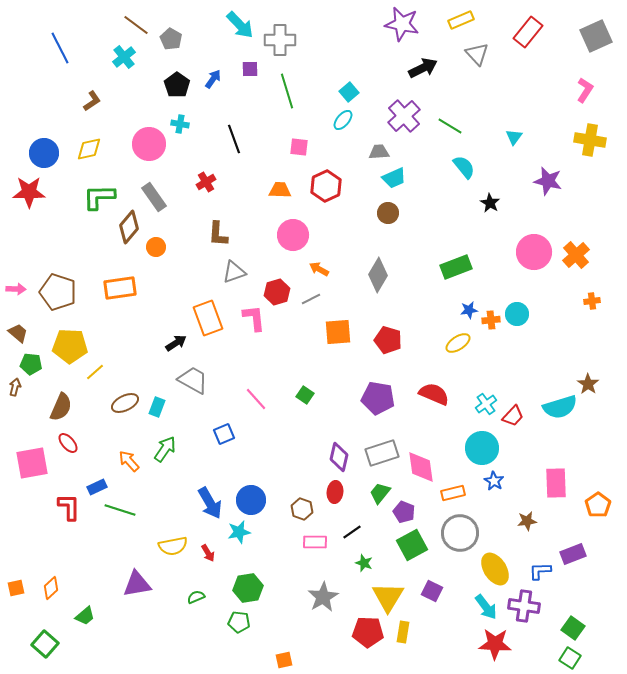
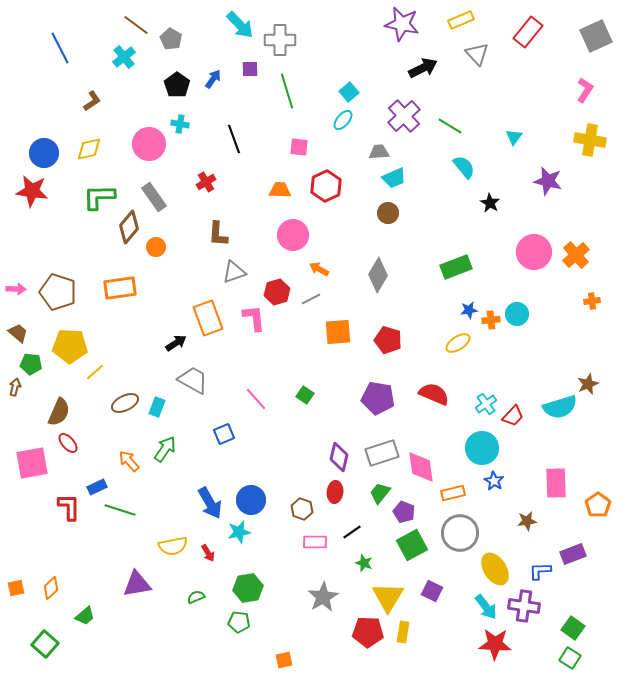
red star at (29, 192): moved 3 px right, 1 px up; rotated 8 degrees clockwise
brown star at (588, 384): rotated 15 degrees clockwise
brown semicircle at (61, 407): moved 2 px left, 5 px down
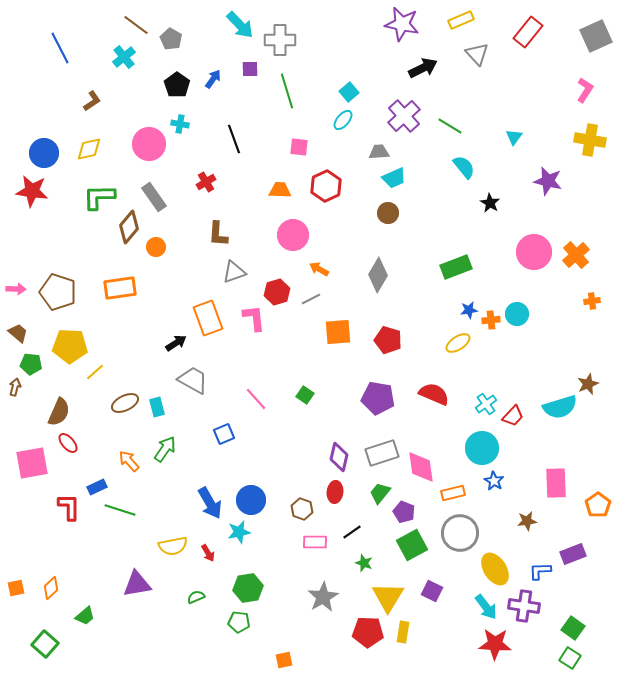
cyan rectangle at (157, 407): rotated 36 degrees counterclockwise
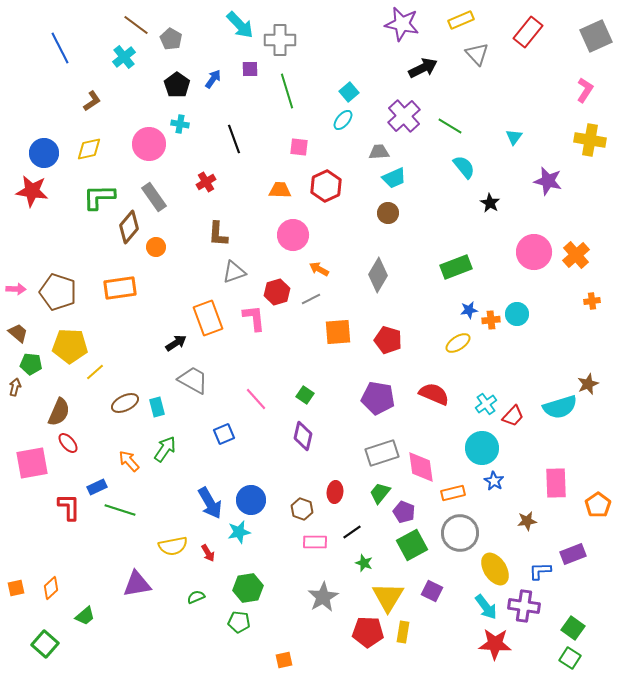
purple diamond at (339, 457): moved 36 px left, 21 px up
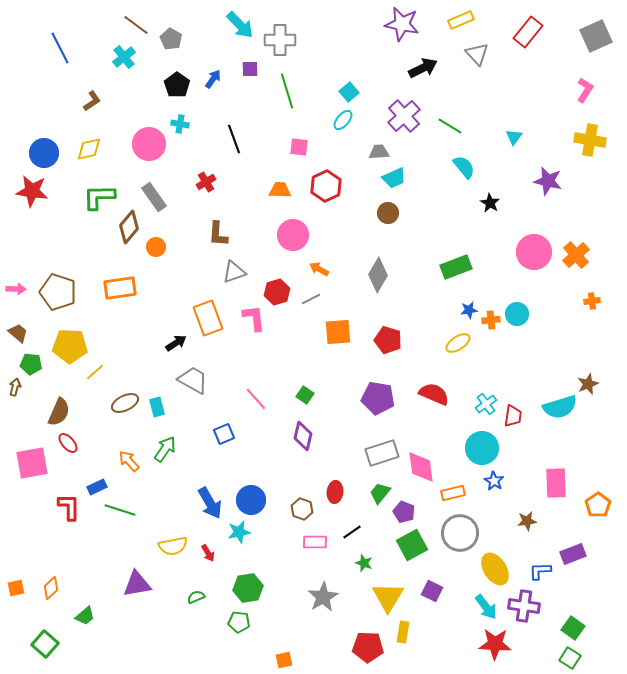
red trapezoid at (513, 416): rotated 35 degrees counterclockwise
red pentagon at (368, 632): moved 15 px down
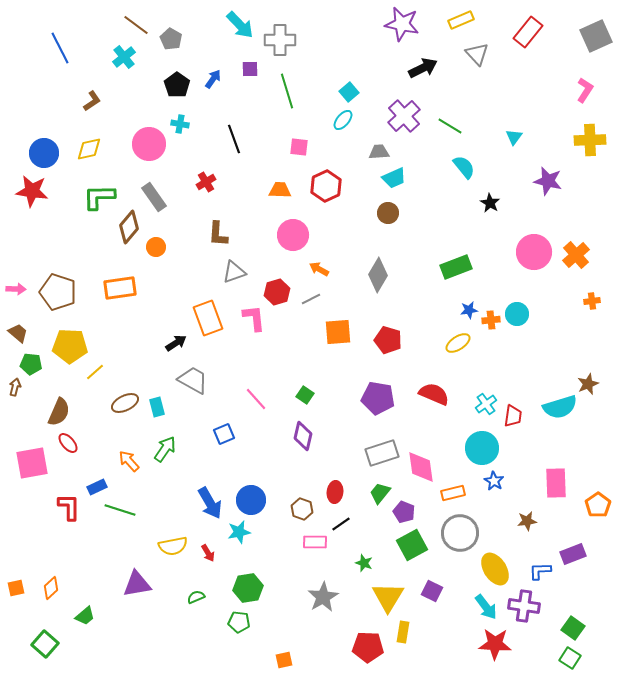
yellow cross at (590, 140): rotated 12 degrees counterclockwise
black line at (352, 532): moved 11 px left, 8 px up
